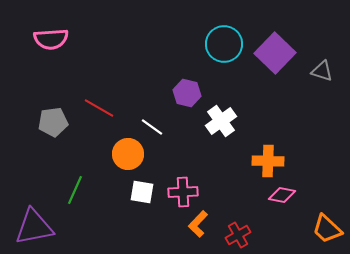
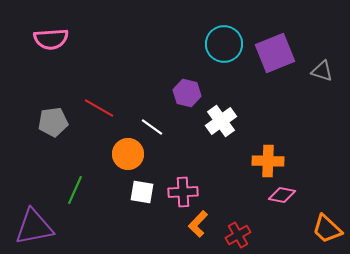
purple square: rotated 24 degrees clockwise
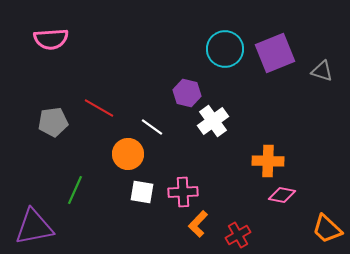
cyan circle: moved 1 px right, 5 px down
white cross: moved 8 px left
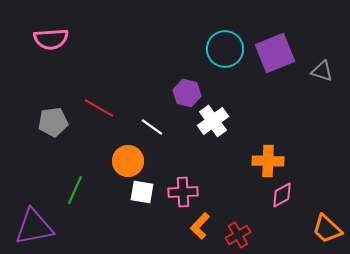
orange circle: moved 7 px down
pink diamond: rotated 40 degrees counterclockwise
orange L-shape: moved 2 px right, 2 px down
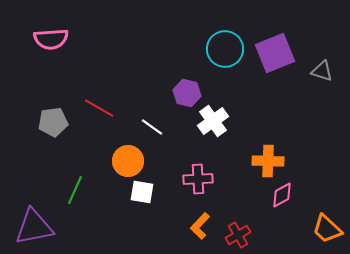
pink cross: moved 15 px right, 13 px up
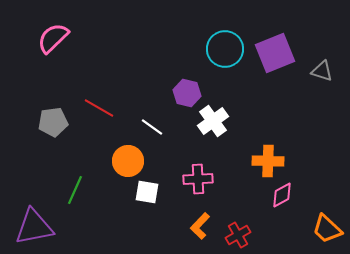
pink semicircle: moved 2 px right, 1 px up; rotated 140 degrees clockwise
white square: moved 5 px right
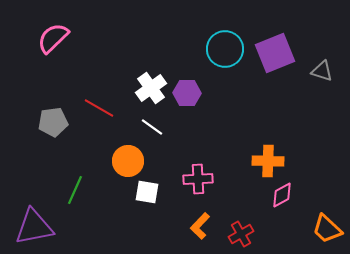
purple hexagon: rotated 12 degrees counterclockwise
white cross: moved 62 px left, 33 px up
red cross: moved 3 px right, 1 px up
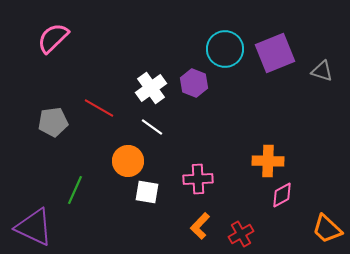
purple hexagon: moved 7 px right, 10 px up; rotated 20 degrees clockwise
purple triangle: rotated 36 degrees clockwise
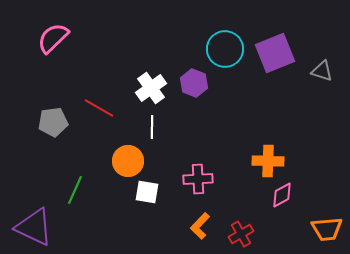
white line: rotated 55 degrees clockwise
orange trapezoid: rotated 48 degrees counterclockwise
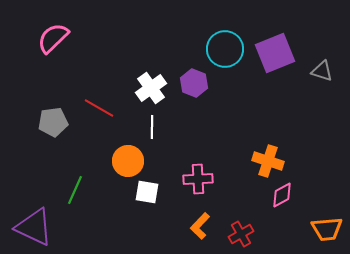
orange cross: rotated 16 degrees clockwise
